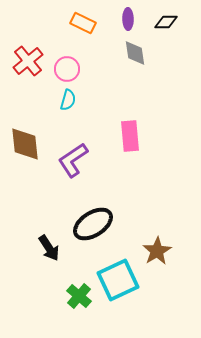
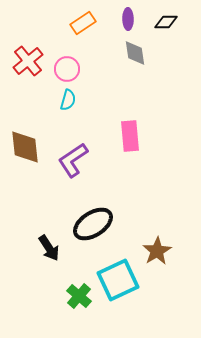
orange rectangle: rotated 60 degrees counterclockwise
brown diamond: moved 3 px down
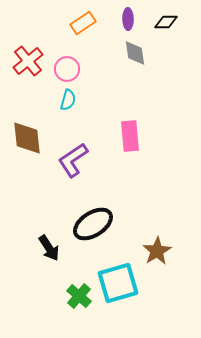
brown diamond: moved 2 px right, 9 px up
cyan square: moved 3 px down; rotated 9 degrees clockwise
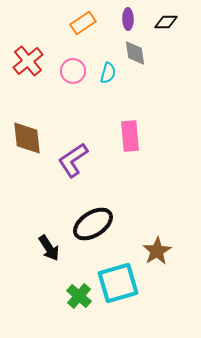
pink circle: moved 6 px right, 2 px down
cyan semicircle: moved 40 px right, 27 px up
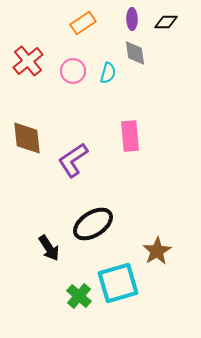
purple ellipse: moved 4 px right
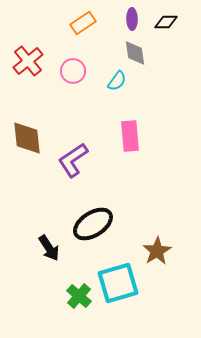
cyan semicircle: moved 9 px right, 8 px down; rotated 20 degrees clockwise
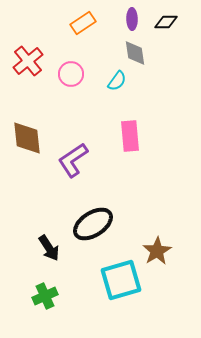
pink circle: moved 2 px left, 3 px down
cyan square: moved 3 px right, 3 px up
green cross: moved 34 px left; rotated 25 degrees clockwise
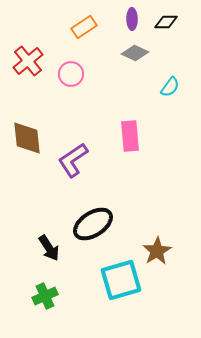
orange rectangle: moved 1 px right, 4 px down
gray diamond: rotated 56 degrees counterclockwise
cyan semicircle: moved 53 px right, 6 px down
